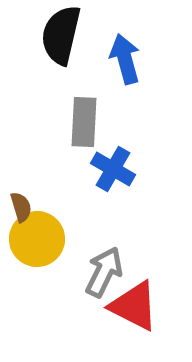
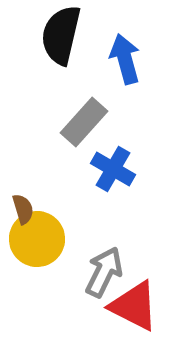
gray rectangle: rotated 39 degrees clockwise
brown semicircle: moved 2 px right, 2 px down
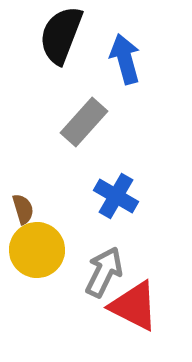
black semicircle: rotated 8 degrees clockwise
blue cross: moved 3 px right, 27 px down
yellow circle: moved 11 px down
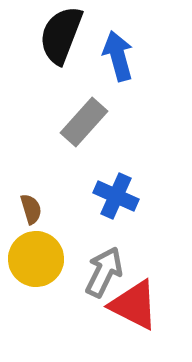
blue arrow: moved 7 px left, 3 px up
blue cross: rotated 6 degrees counterclockwise
brown semicircle: moved 8 px right
yellow circle: moved 1 px left, 9 px down
red triangle: moved 1 px up
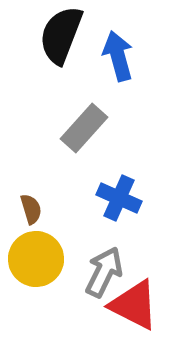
gray rectangle: moved 6 px down
blue cross: moved 3 px right, 2 px down
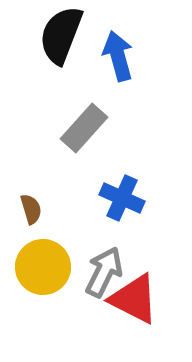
blue cross: moved 3 px right
yellow circle: moved 7 px right, 8 px down
red triangle: moved 6 px up
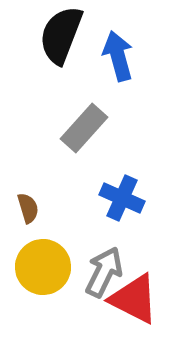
brown semicircle: moved 3 px left, 1 px up
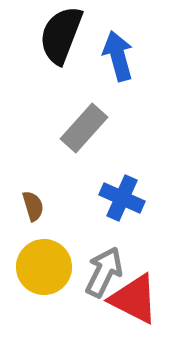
brown semicircle: moved 5 px right, 2 px up
yellow circle: moved 1 px right
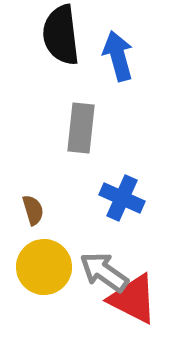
black semicircle: rotated 28 degrees counterclockwise
gray rectangle: moved 3 px left; rotated 36 degrees counterclockwise
brown semicircle: moved 4 px down
gray arrow: rotated 81 degrees counterclockwise
red triangle: moved 1 px left
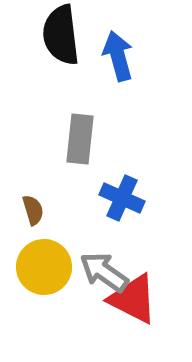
gray rectangle: moved 1 px left, 11 px down
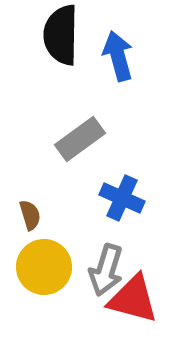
black semicircle: rotated 8 degrees clockwise
gray rectangle: rotated 48 degrees clockwise
brown semicircle: moved 3 px left, 5 px down
gray arrow: moved 2 px right, 2 px up; rotated 108 degrees counterclockwise
red triangle: rotated 12 degrees counterclockwise
